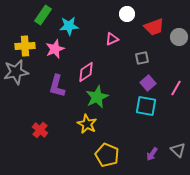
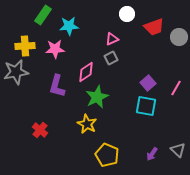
pink star: rotated 18 degrees clockwise
gray square: moved 31 px left; rotated 16 degrees counterclockwise
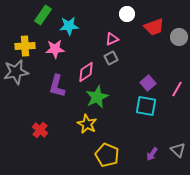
pink line: moved 1 px right, 1 px down
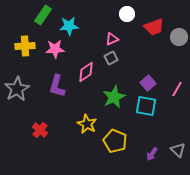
gray star: moved 1 px right, 17 px down; rotated 20 degrees counterclockwise
green star: moved 17 px right
yellow pentagon: moved 8 px right, 14 px up
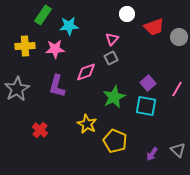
pink triangle: rotated 24 degrees counterclockwise
pink diamond: rotated 15 degrees clockwise
